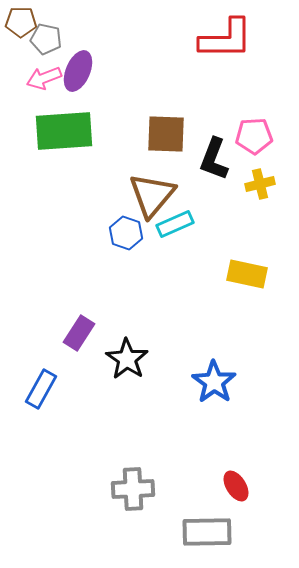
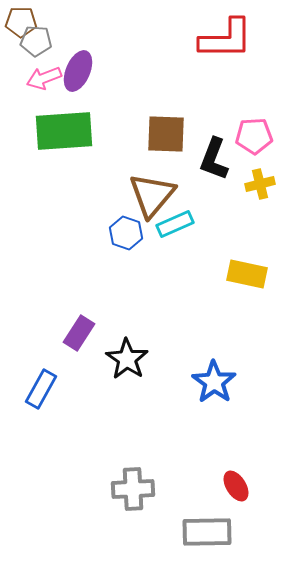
gray pentagon: moved 10 px left, 2 px down; rotated 8 degrees counterclockwise
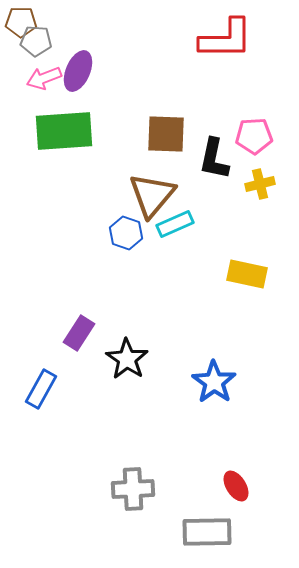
black L-shape: rotated 9 degrees counterclockwise
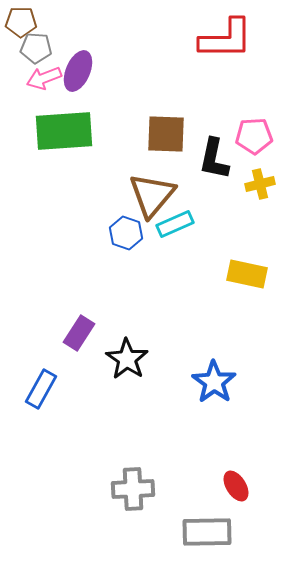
gray pentagon: moved 7 px down
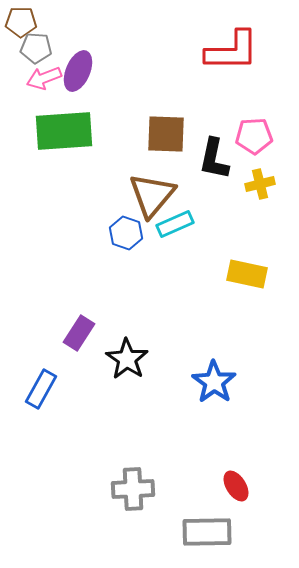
red L-shape: moved 6 px right, 12 px down
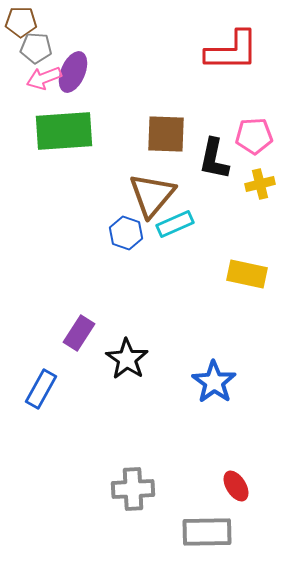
purple ellipse: moved 5 px left, 1 px down
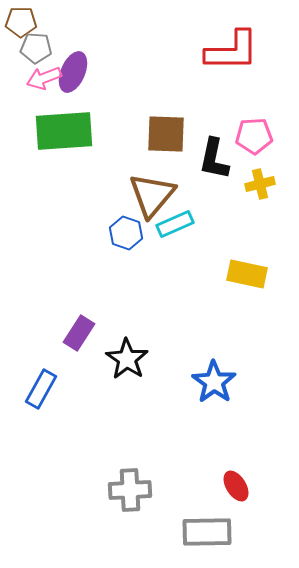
gray cross: moved 3 px left, 1 px down
